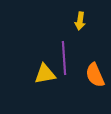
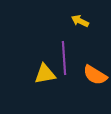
yellow arrow: rotated 108 degrees clockwise
orange semicircle: rotated 35 degrees counterclockwise
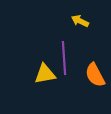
orange semicircle: rotated 30 degrees clockwise
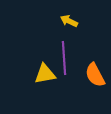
yellow arrow: moved 11 px left
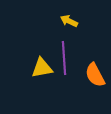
yellow triangle: moved 3 px left, 6 px up
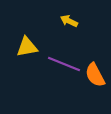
purple line: moved 6 px down; rotated 64 degrees counterclockwise
yellow triangle: moved 15 px left, 21 px up
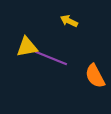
purple line: moved 13 px left, 6 px up
orange semicircle: moved 1 px down
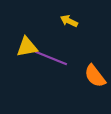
orange semicircle: rotated 10 degrees counterclockwise
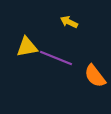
yellow arrow: moved 1 px down
purple line: moved 5 px right
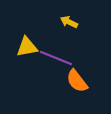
orange semicircle: moved 18 px left, 5 px down
